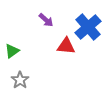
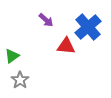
green triangle: moved 5 px down
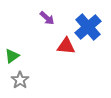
purple arrow: moved 1 px right, 2 px up
